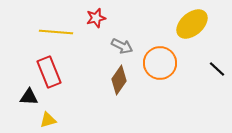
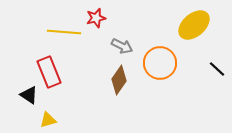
yellow ellipse: moved 2 px right, 1 px down
yellow line: moved 8 px right
black triangle: moved 2 px up; rotated 30 degrees clockwise
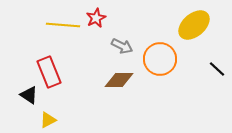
red star: rotated 12 degrees counterclockwise
yellow line: moved 1 px left, 7 px up
orange circle: moved 4 px up
brown diamond: rotated 56 degrees clockwise
yellow triangle: rotated 12 degrees counterclockwise
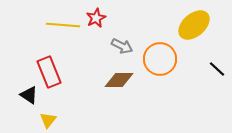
yellow triangle: rotated 24 degrees counterclockwise
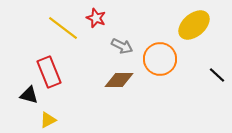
red star: rotated 24 degrees counterclockwise
yellow line: moved 3 px down; rotated 32 degrees clockwise
black line: moved 6 px down
black triangle: rotated 18 degrees counterclockwise
yellow triangle: rotated 24 degrees clockwise
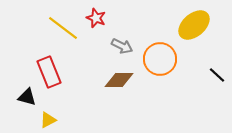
black triangle: moved 2 px left, 2 px down
